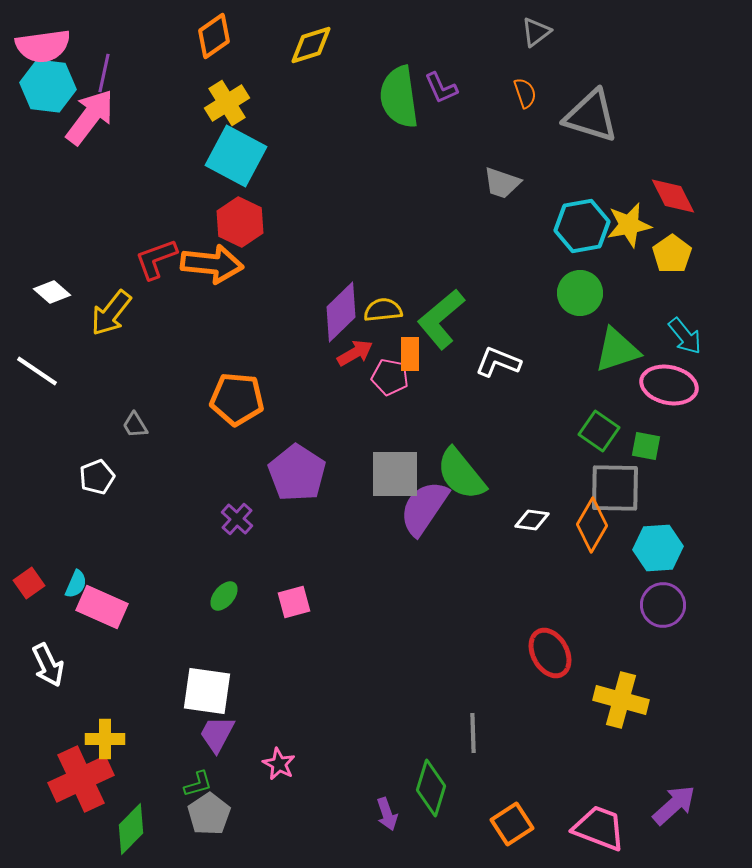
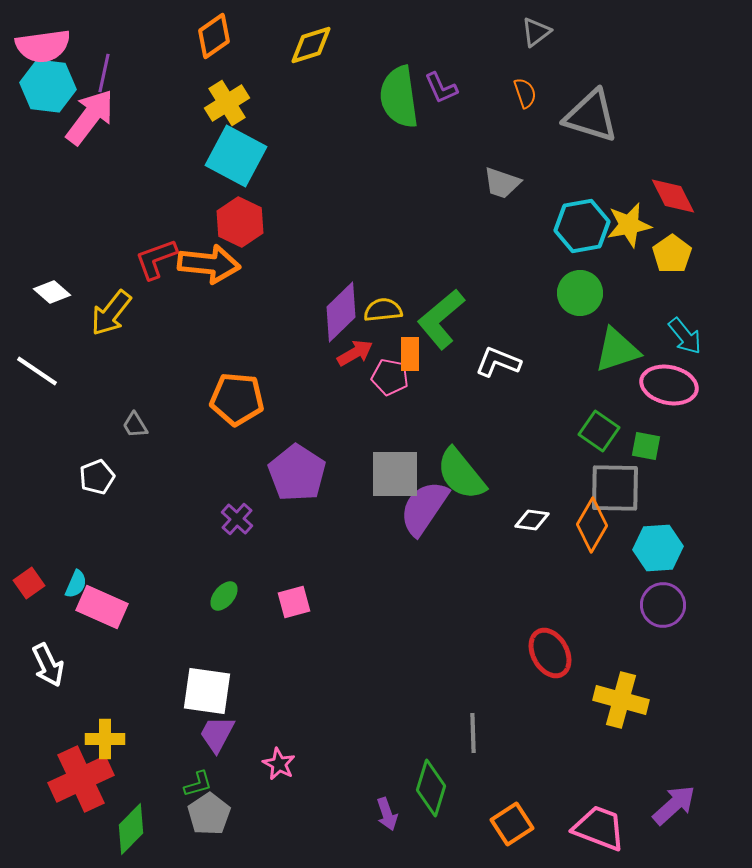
orange arrow at (212, 264): moved 3 px left
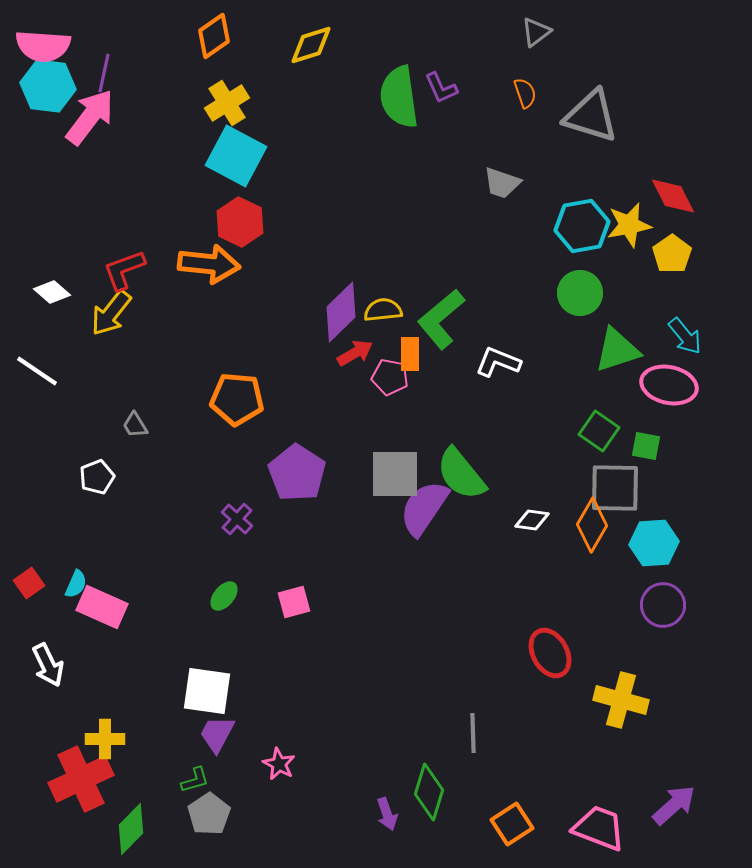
pink semicircle at (43, 46): rotated 12 degrees clockwise
red L-shape at (156, 259): moved 32 px left, 11 px down
cyan hexagon at (658, 548): moved 4 px left, 5 px up
green L-shape at (198, 784): moved 3 px left, 4 px up
green diamond at (431, 788): moved 2 px left, 4 px down
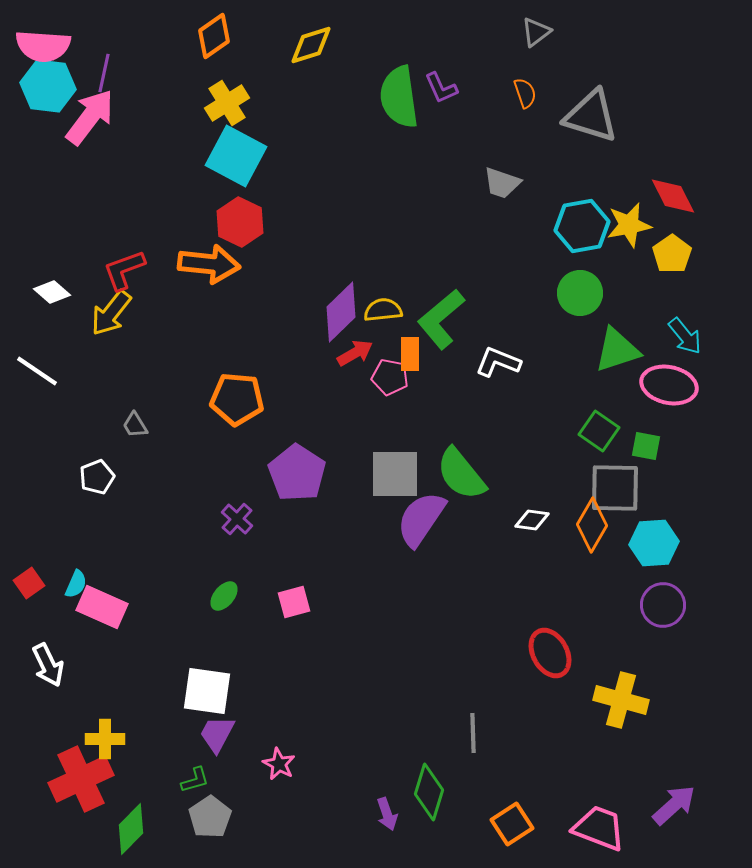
purple semicircle at (424, 508): moved 3 px left, 11 px down
gray pentagon at (209, 814): moved 1 px right, 3 px down
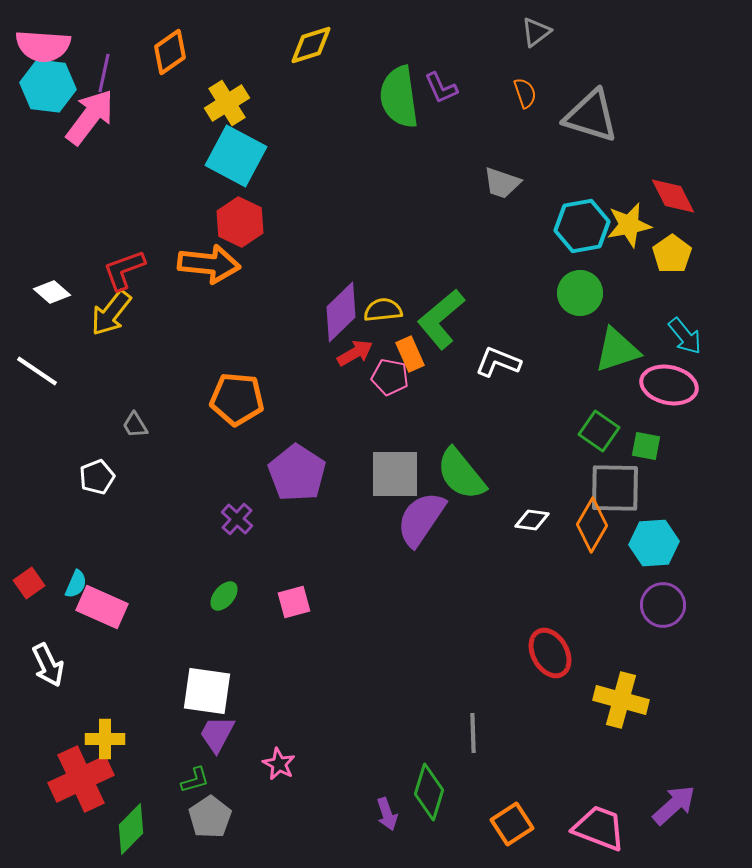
orange diamond at (214, 36): moved 44 px left, 16 px down
orange rectangle at (410, 354): rotated 24 degrees counterclockwise
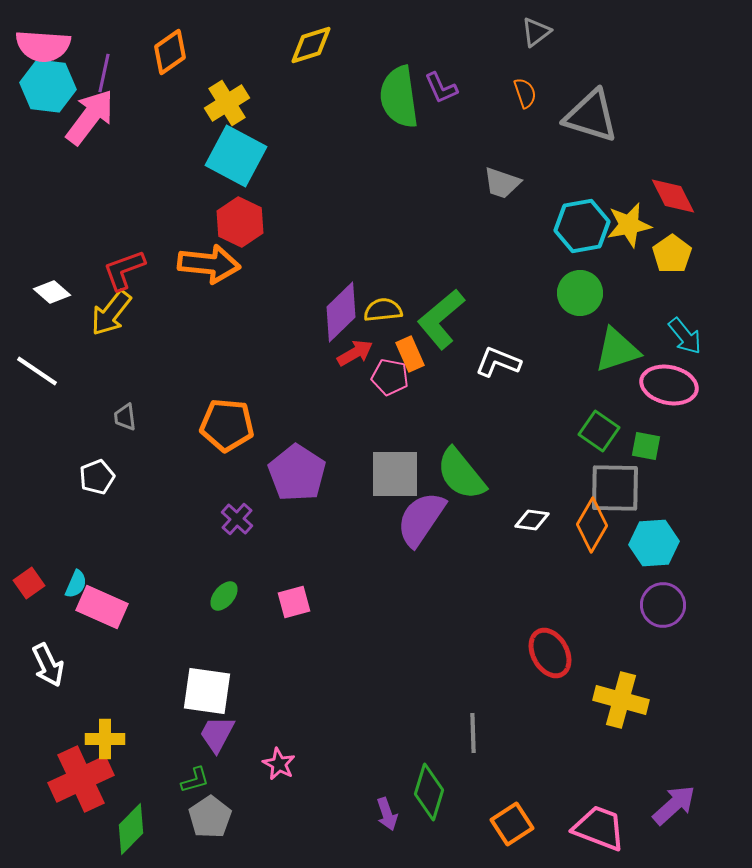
orange pentagon at (237, 399): moved 10 px left, 26 px down
gray trapezoid at (135, 425): moved 10 px left, 8 px up; rotated 24 degrees clockwise
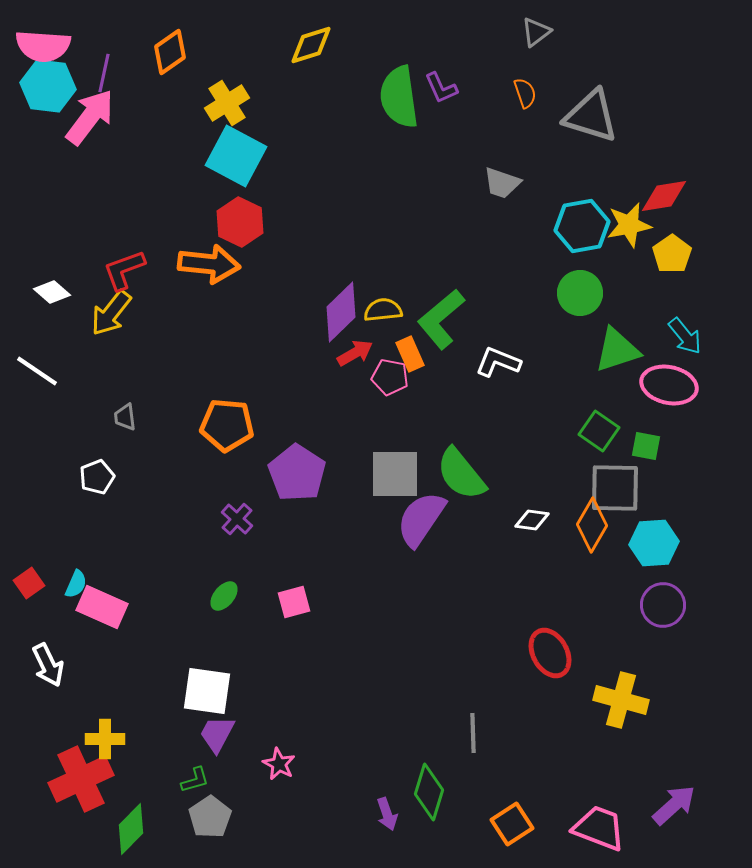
red diamond at (673, 196): moved 9 px left; rotated 72 degrees counterclockwise
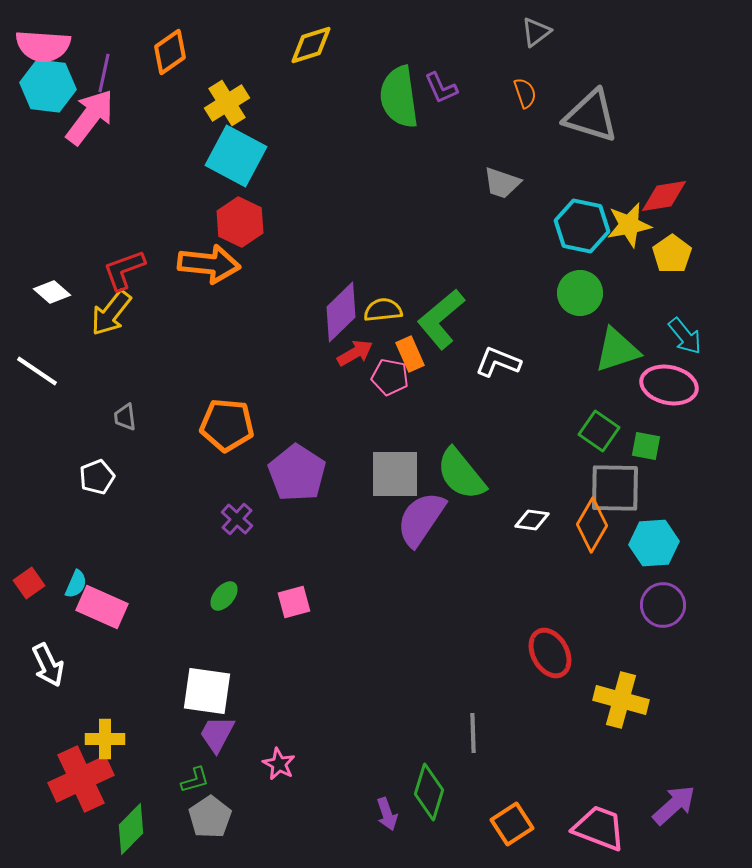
cyan hexagon at (582, 226): rotated 22 degrees clockwise
